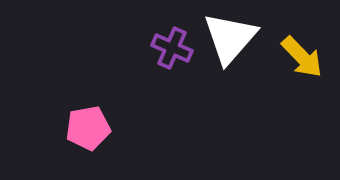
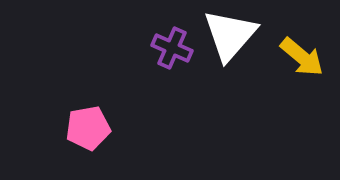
white triangle: moved 3 px up
yellow arrow: rotated 6 degrees counterclockwise
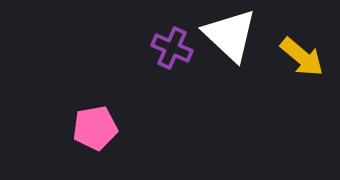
white triangle: rotated 28 degrees counterclockwise
pink pentagon: moved 7 px right
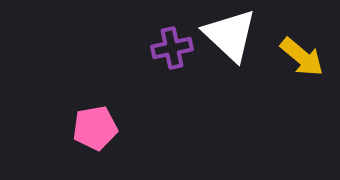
purple cross: rotated 36 degrees counterclockwise
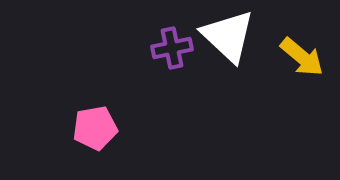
white triangle: moved 2 px left, 1 px down
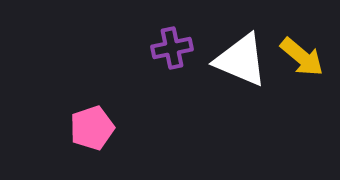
white triangle: moved 13 px right, 24 px down; rotated 20 degrees counterclockwise
pink pentagon: moved 3 px left; rotated 9 degrees counterclockwise
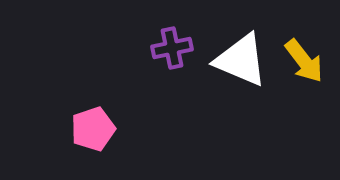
yellow arrow: moved 2 px right, 4 px down; rotated 12 degrees clockwise
pink pentagon: moved 1 px right, 1 px down
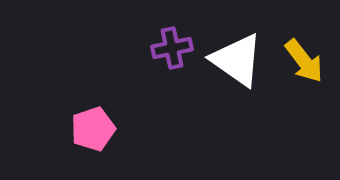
white triangle: moved 4 px left; rotated 12 degrees clockwise
